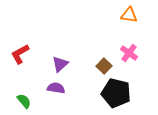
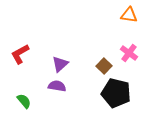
purple semicircle: moved 1 px right, 2 px up
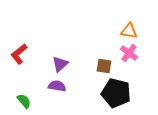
orange triangle: moved 16 px down
red L-shape: moved 1 px left; rotated 10 degrees counterclockwise
brown square: rotated 35 degrees counterclockwise
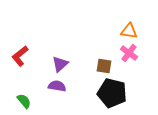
red L-shape: moved 1 px right, 2 px down
black pentagon: moved 4 px left
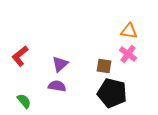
pink cross: moved 1 px left, 1 px down
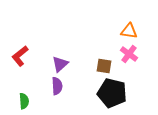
pink cross: moved 1 px right
purple semicircle: rotated 78 degrees clockwise
green semicircle: rotated 35 degrees clockwise
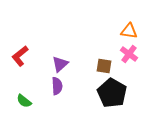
black pentagon: rotated 16 degrees clockwise
green semicircle: rotated 133 degrees clockwise
